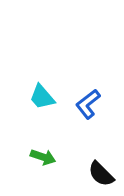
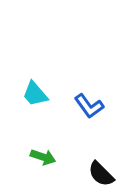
cyan trapezoid: moved 7 px left, 3 px up
blue L-shape: moved 1 px right, 2 px down; rotated 88 degrees counterclockwise
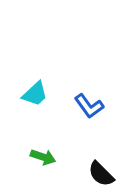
cyan trapezoid: rotated 92 degrees counterclockwise
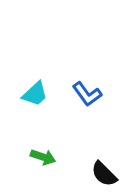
blue L-shape: moved 2 px left, 12 px up
black semicircle: moved 3 px right
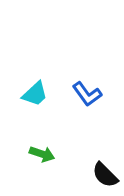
green arrow: moved 1 px left, 3 px up
black semicircle: moved 1 px right, 1 px down
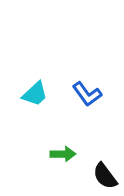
green arrow: moved 21 px right; rotated 20 degrees counterclockwise
black semicircle: moved 1 px down; rotated 8 degrees clockwise
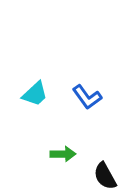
blue L-shape: moved 3 px down
black semicircle: rotated 8 degrees clockwise
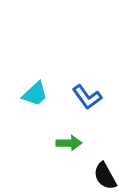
green arrow: moved 6 px right, 11 px up
